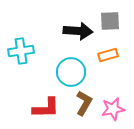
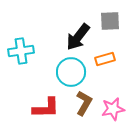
black arrow: moved 6 px down; rotated 124 degrees clockwise
orange rectangle: moved 3 px left, 4 px down
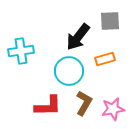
cyan circle: moved 2 px left, 1 px up
red L-shape: moved 2 px right, 2 px up
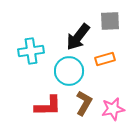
cyan cross: moved 10 px right
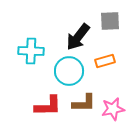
cyan cross: rotated 10 degrees clockwise
orange rectangle: moved 2 px down
brown L-shape: rotated 60 degrees clockwise
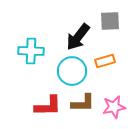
cyan circle: moved 3 px right
brown L-shape: moved 1 px left
pink star: moved 1 px right, 2 px up
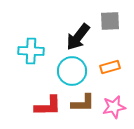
orange rectangle: moved 5 px right, 6 px down
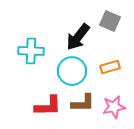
gray square: rotated 25 degrees clockwise
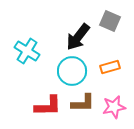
cyan cross: moved 4 px left; rotated 30 degrees clockwise
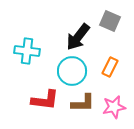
cyan cross: rotated 25 degrees counterclockwise
orange rectangle: rotated 48 degrees counterclockwise
red L-shape: moved 3 px left, 6 px up; rotated 8 degrees clockwise
